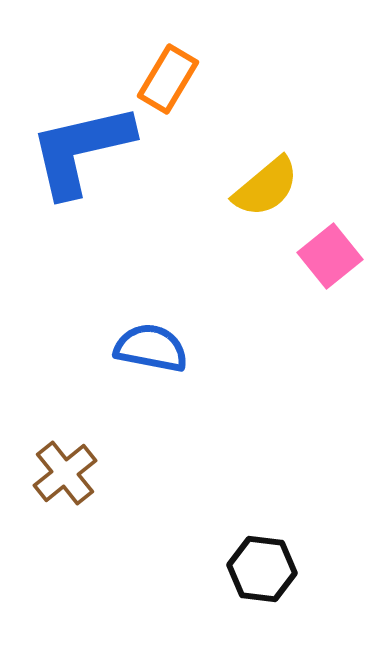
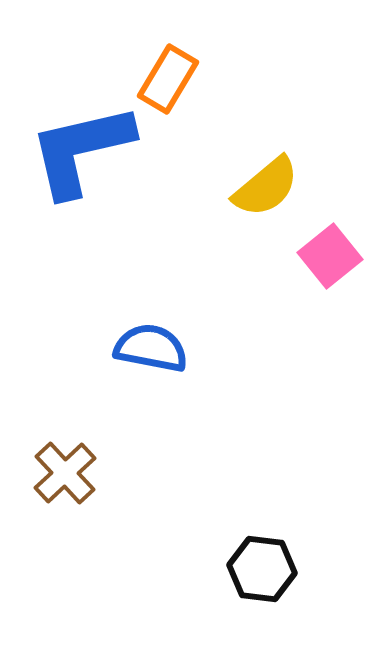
brown cross: rotated 4 degrees counterclockwise
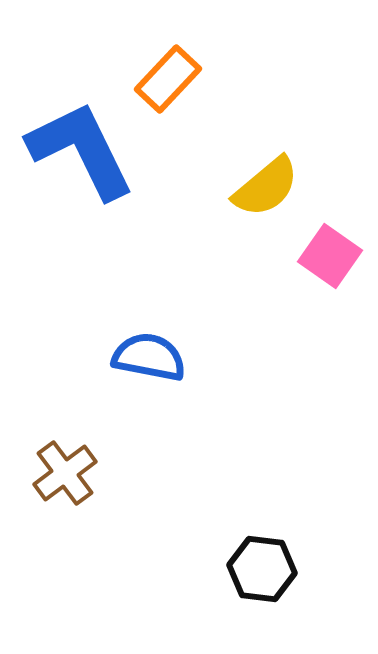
orange rectangle: rotated 12 degrees clockwise
blue L-shape: rotated 77 degrees clockwise
pink square: rotated 16 degrees counterclockwise
blue semicircle: moved 2 px left, 9 px down
brown cross: rotated 6 degrees clockwise
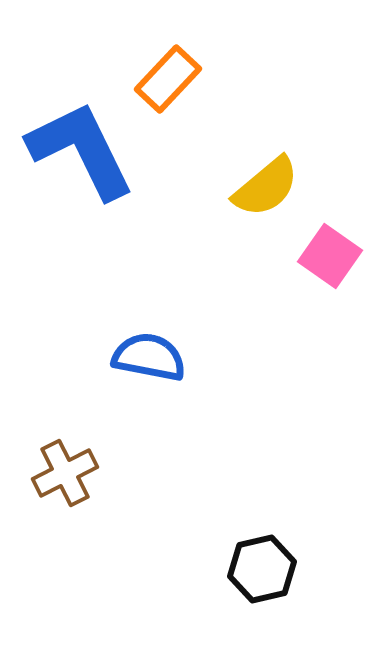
brown cross: rotated 10 degrees clockwise
black hexagon: rotated 20 degrees counterclockwise
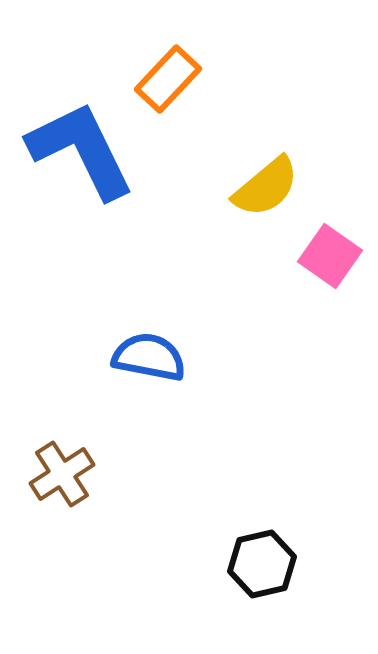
brown cross: moved 3 px left, 1 px down; rotated 6 degrees counterclockwise
black hexagon: moved 5 px up
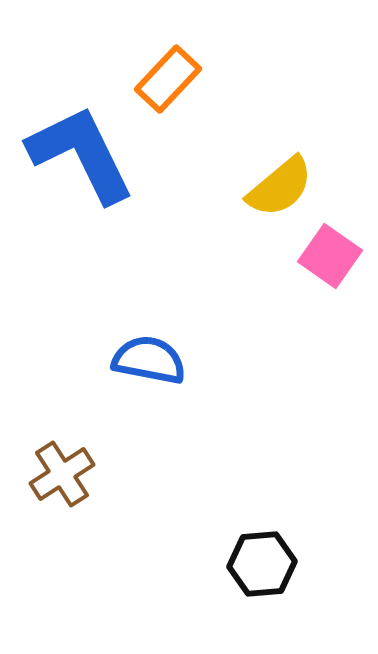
blue L-shape: moved 4 px down
yellow semicircle: moved 14 px right
blue semicircle: moved 3 px down
black hexagon: rotated 8 degrees clockwise
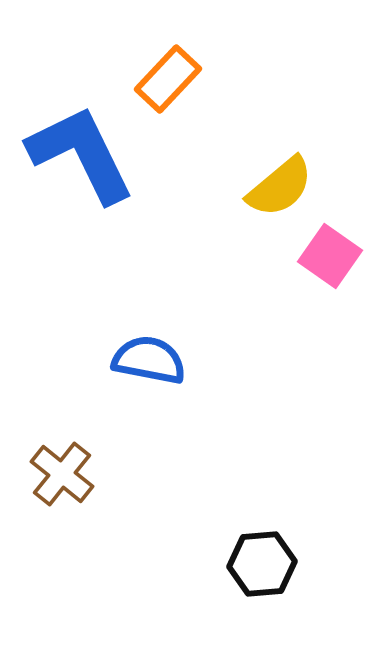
brown cross: rotated 18 degrees counterclockwise
